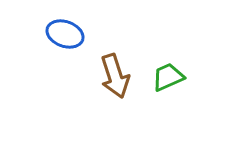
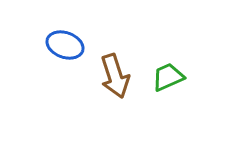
blue ellipse: moved 11 px down
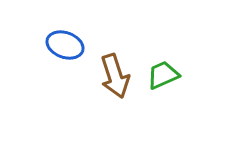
green trapezoid: moved 5 px left, 2 px up
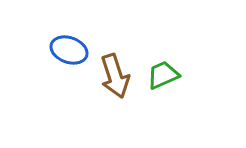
blue ellipse: moved 4 px right, 5 px down
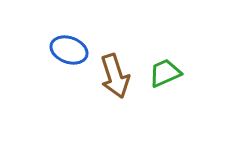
green trapezoid: moved 2 px right, 2 px up
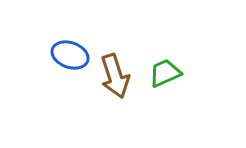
blue ellipse: moved 1 px right, 5 px down
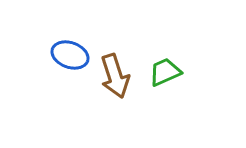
green trapezoid: moved 1 px up
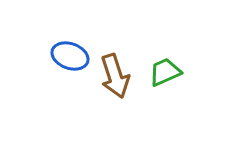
blue ellipse: moved 1 px down
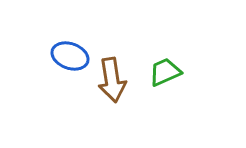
brown arrow: moved 3 px left, 4 px down; rotated 9 degrees clockwise
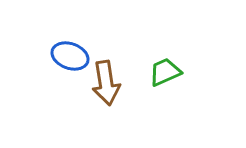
brown arrow: moved 6 px left, 3 px down
